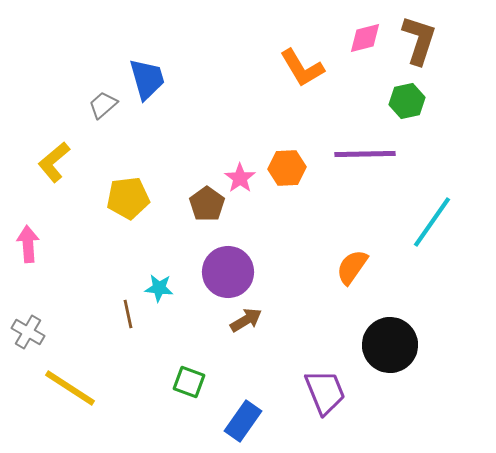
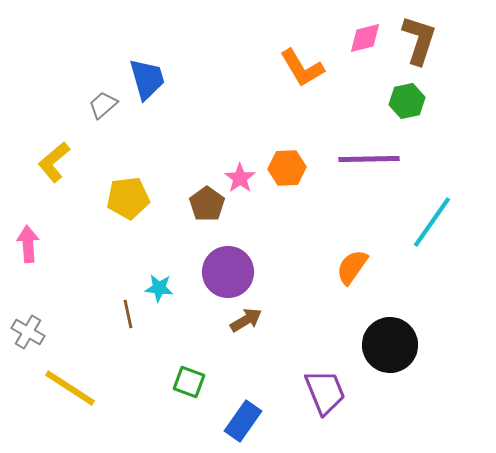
purple line: moved 4 px right, 5 px down
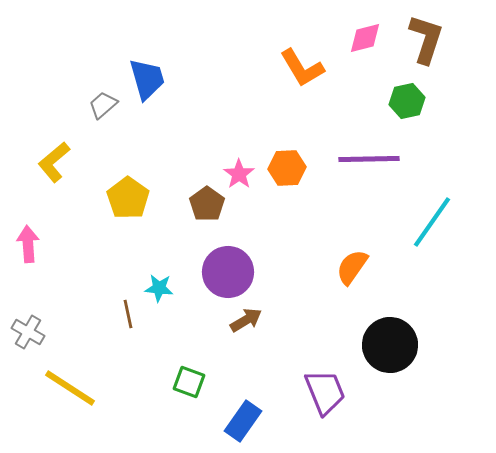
brown L-shape: moved 7 px right, 1 px up
pink star: moved 1 px left, 4 px up
yellow pentagon: rotated 30 degrees counterclockwise
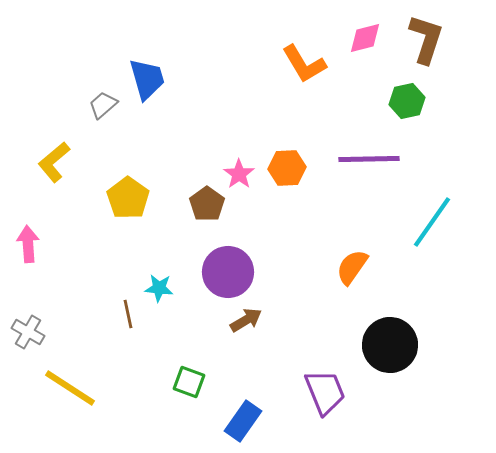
orange L-shape: moved 2 px right, 4 px up
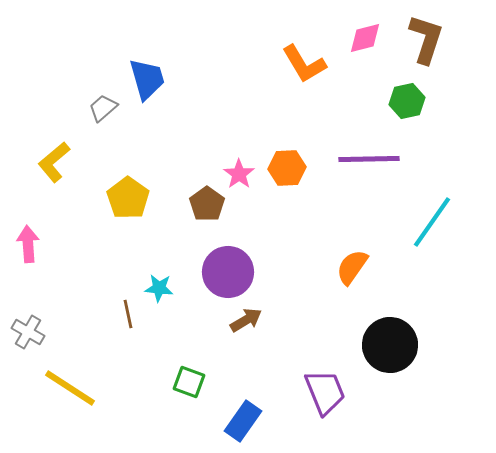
gray trapezoid: moved 3 px down
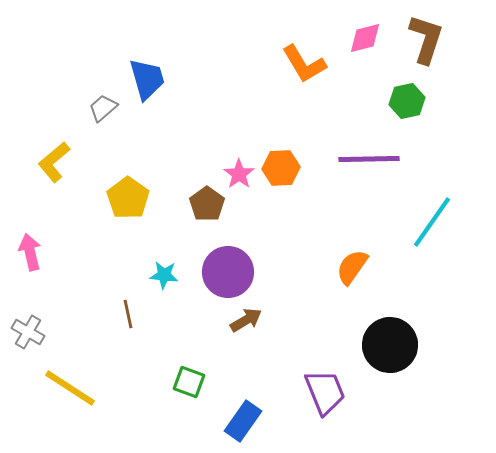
orange hexagon: moved 6 px left
pink arrow: moved 2 px right, 8 px down; rotated 9 degrees counterclockwise
cyan star: moved 5 px right, 13 px up
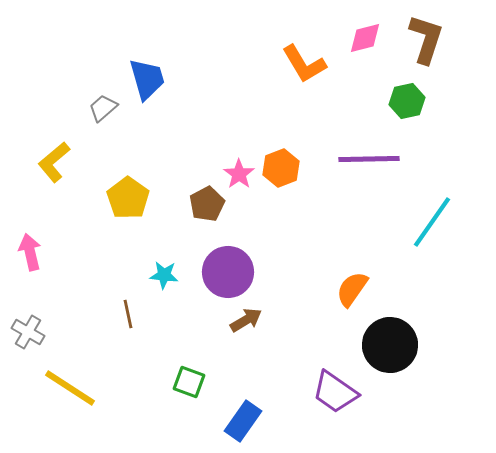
orange hexagon: rotated 18 degrees counterclockwise
brown pentagon: rotated 8 degrees clockwise
orange semicircle: moved 22 px down
purple trapezoid: moved 10 px right; rotated 147 degrees clockwise
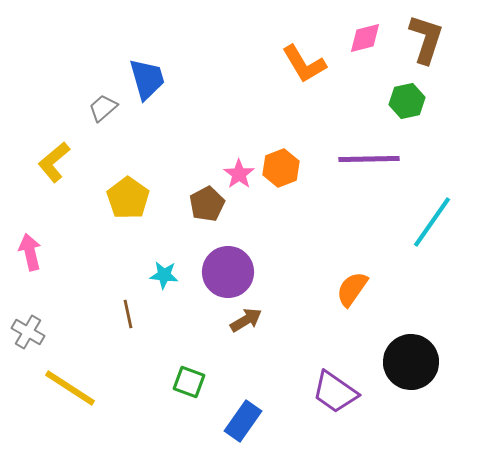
black circle: moved 21 px right, 17 px down
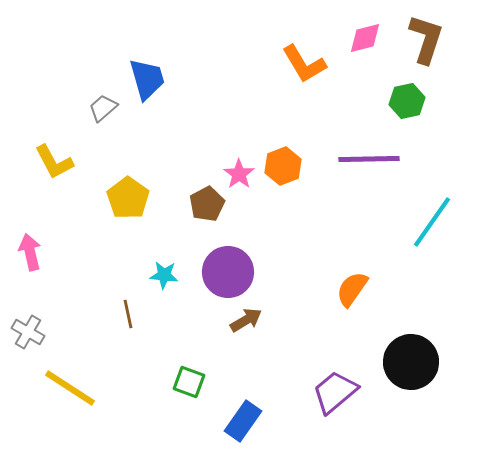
yellow L-shape: rotated 78 degrees counterclockwise
orange hexagon: moved 2 px right, 2 px up
purple trapezoid: rotated 105 degrees clockwise
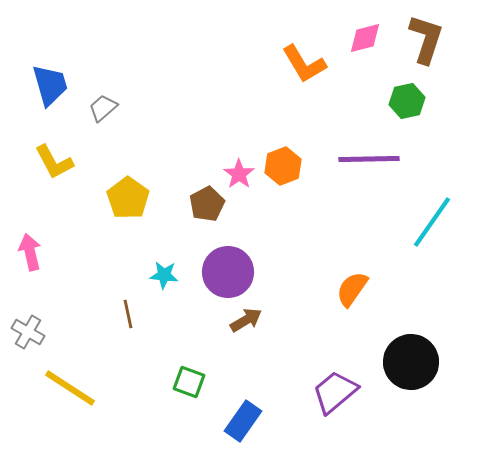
blue trapezoid: moved 97 px left, 6 px down
